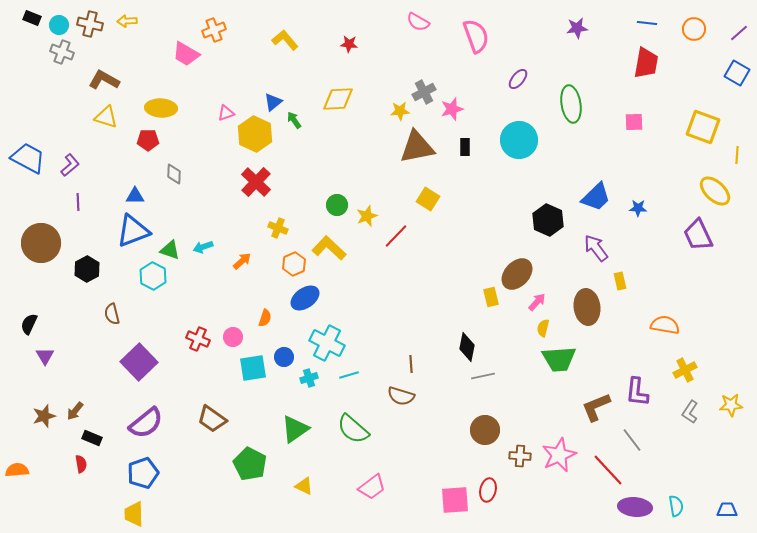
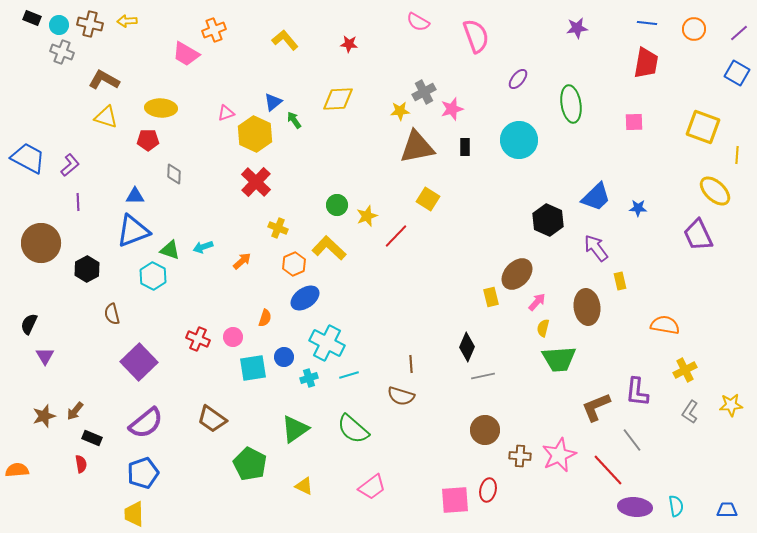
black diamond at (467, 347): rotated 12 degrees clockwise
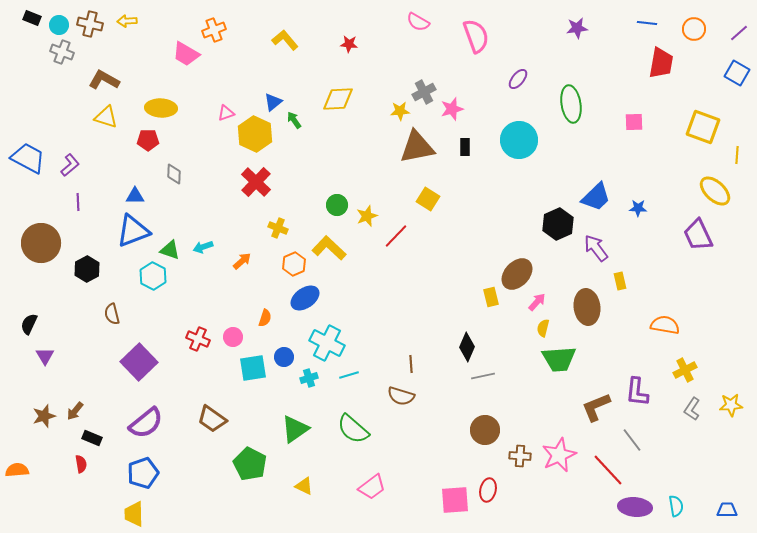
red trapezoid at (646, 63): moved 15 px right
black hexagon at (548, 220): moved 10 px right, 4 px down; rotated 12 degrees clockwise
gray L-shape at (690, 412): moved 2 px right, 3 px up
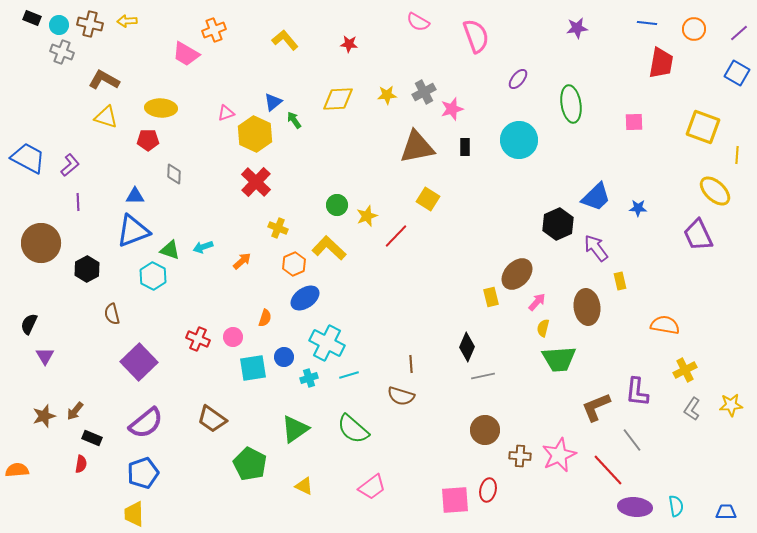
yellow star at (400, 111): moved 13 px left, 16 px up
red semicircle at (81, 464): rotated 18 degrees clockwise
blue trapezoid at (727, 510): moved 1 px left, 2 px down
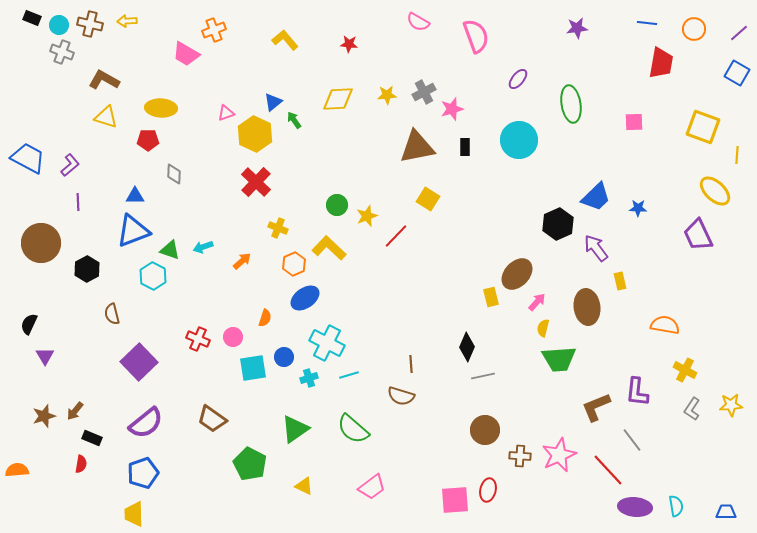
yellow cross at (685, 370): rotated 35 degrees counterclockwise
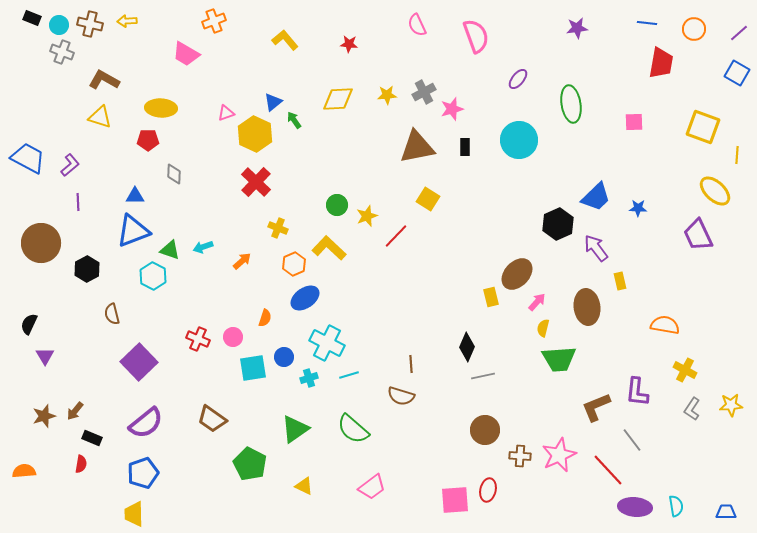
pink semicircle at (418, 22): moved 1 px left, 3 px down; rotated 35 degrees clockwise
orange cross at (214, 30): moved 9 px up
yellow triangle at (106, 117): moved 6 px left
orange semicircle at (17, 470): moved 7 px right, 1 px down
